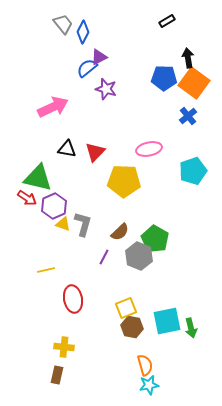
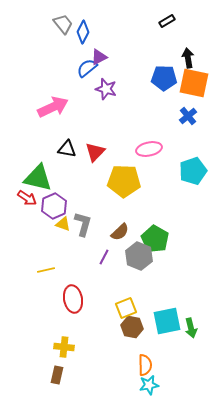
orange square: rotated 24 degrees counterclockwise
orange semicircle: rotated 15 degrees clockwise
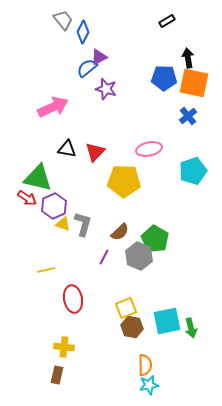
gray trapezoid: moved 4 px up
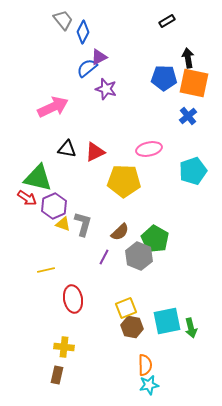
red triangle: rotated 20 degrees clockwise
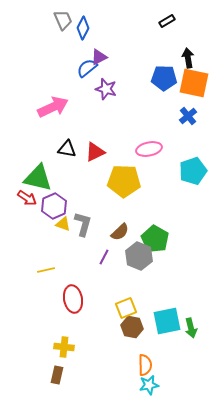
gray trapezoid: rotated 15 degrees clockwise
blue diamond: moved 4 px up
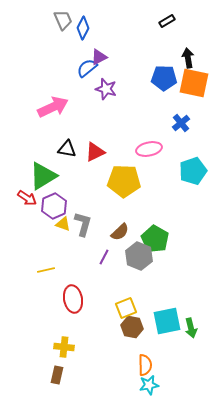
blue cross: moved 7 px left, 7 px down
green triangle: moved 5 px right, 2 px up; rotated 44 degrees counterclockwise
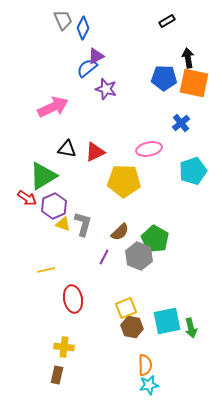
purple triangle: moved 3 px left, 1 px up
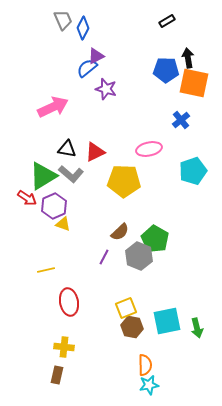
blue pentagon: moved 2 px right, 8 px up
blue cross: moved 3 px up
gray L-shape: moved 12 px left, 50 px up; rotated 115 degrees clockwise
red ellipse: moved 4 px left, 3 px down
green arrow: moved 6 px right
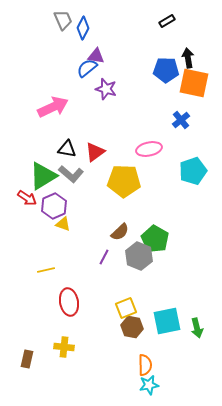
purple triangle: rotated 36 degrees clockwise
red triangle: rotated 10 degrees counterclockwise
brown rectangle: moved 30 px left, 16 px up
